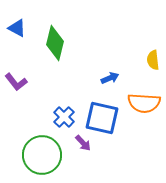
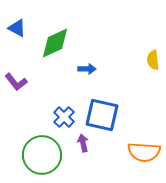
green diamond: rotated 52 degrees clockwise
blue arrow: moved 23 px left, 9 px up; rotated 24 degrees clockwise
orange semicircle: moved 49 px down
blue square: moved 3 px up
purple arrow: rotated 150 degrees counterclockwise
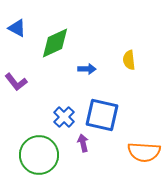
yellow semicircle: moved 24 px left
green circle: moved 3 px left
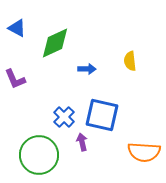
yellow semicircle: moved 1 px right, 1 px down
purple L-shape: moved 1 px left, 3 px up; rotated 15 degrees clockwise
purple arrow: moved 1 px left, 1 px up
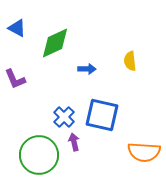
purple arrow: moved 8 px left
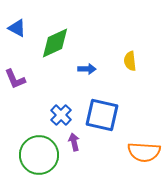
blue cross: moved 3 px left, 2 px up
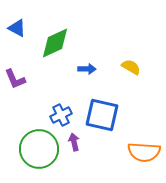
yellow semicircle: moved 1 px right, 6 px down; rotated 126 degrees clockwise
blue cross: rotated 20 degrees clockwise
green circle: moved 6 px up
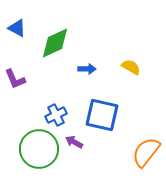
blue cross: moved 5 px left
purple arrow: rotated 48 degrees counterclockwise
orange semicircle: moved 2 px right; rotated 124 degrees clockwise
